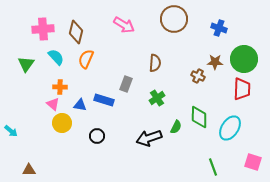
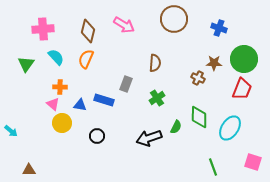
brown diamond: moved 12 px right, 1 px up
brown star: moved 1 px left, 1 px down
brown cross: moved 2 px down
red trapezoid: rotated 20 degrees clockwise
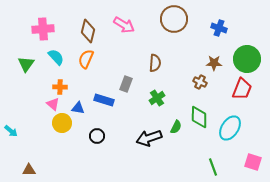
green circle: moved 3 px right
brown cross: moved 2 px right, 4 px down
blue triangle: moved 2 px left, 3 px down
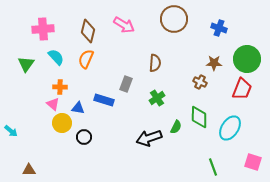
black circle: moved 13 px left, 1 px down
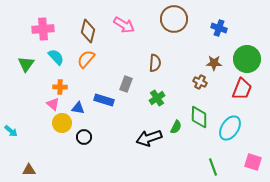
orange semicircle: rotated 18 degrees clockwise
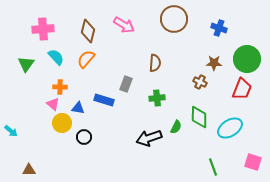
green cross: rotated 28 degrees clockwise
cyan ellipse: rotated 25 degrees clockwise
